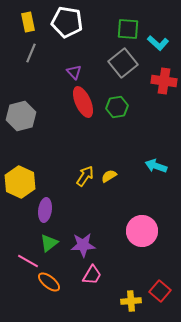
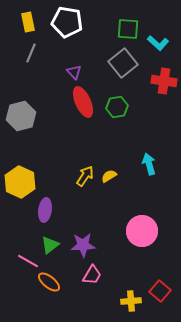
cyan arrow: moved 7 px left, 2 px up; rotated 55 degrees clockwise
green triangle: moved 1 px right, 2 px down
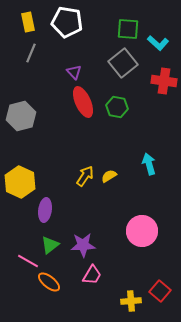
green hexagon: rotated 20 degrees clockwise
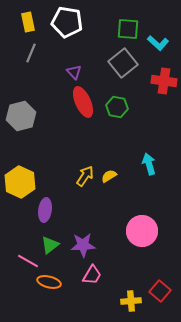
orange ellipse: rotated 25 degrees counterclockwise
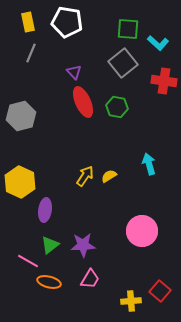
pink trapezoid: moved 2 px left, 4 px down
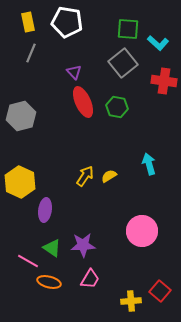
green triangle: moved 2 px right, 3 px down; rotated 48 degrees counterclockwise
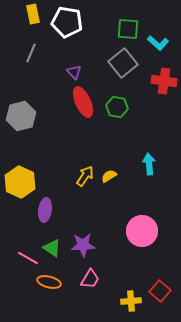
yellow rectangle: moved 5 px right, 8 px up
cyan arrow: rotated 10 degrees clockwise
pink line: moved 3 px up
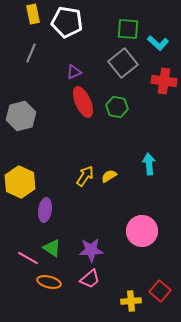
purple triangle: rotated 49 degrees clockwise
purple star: moved 8 px right, 5 px down
pink trapezoid: rotated 20 degrees clockwise
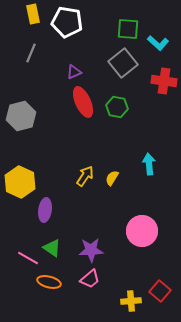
yellow semicircle: moved 3 px right, 2 px down; rotated 28 degrees counterclockwise
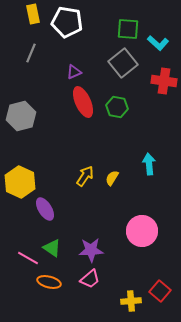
purple ellipse: moved 1 px up; rotated 40 degrees counterclockwise
